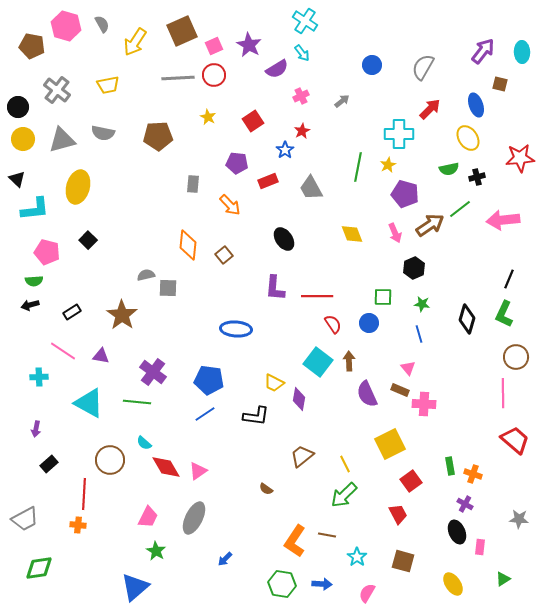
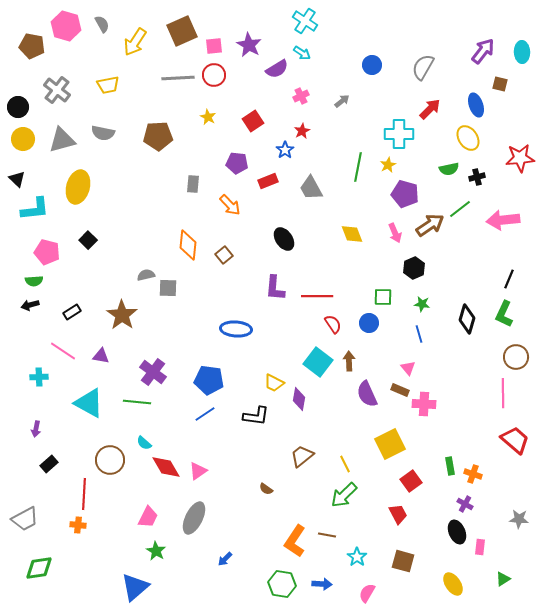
pink square at (214, 46): rotated 18 degrees clockwise
cyan arrow at (302, 53): rotated 18 degrees counterclockwise
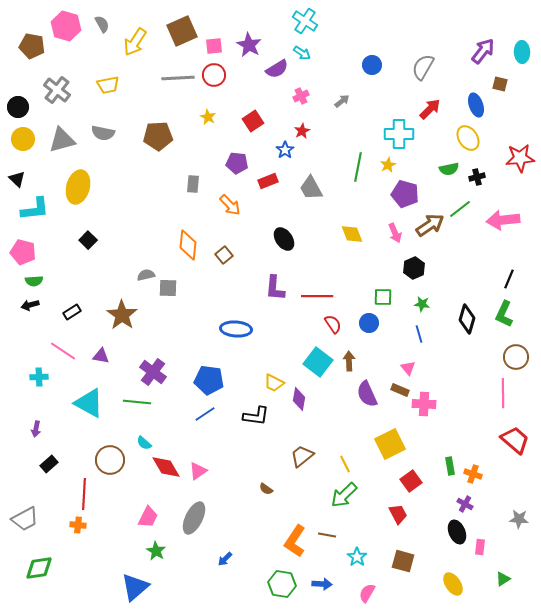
pink pentagon at (47, 252): moved 24 px left
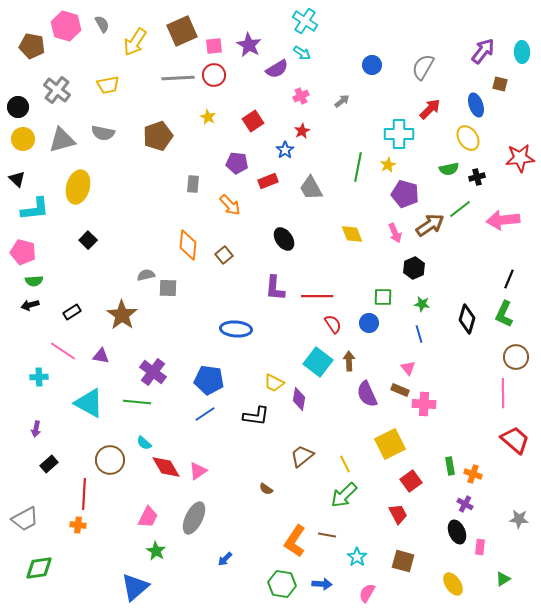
brown pentagon at (158, 136): rotated 16 degrees counterclockwise
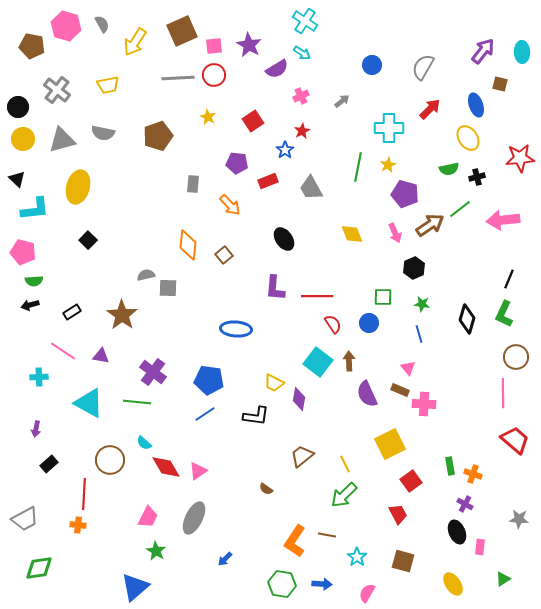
cyan cross at (399, 134): moved 10 px left, 6 px up
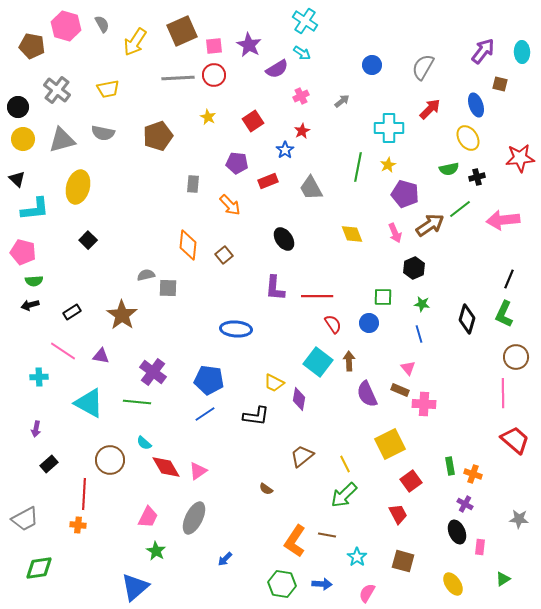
yellow trapezoid at (108, 85): moved 4 px down
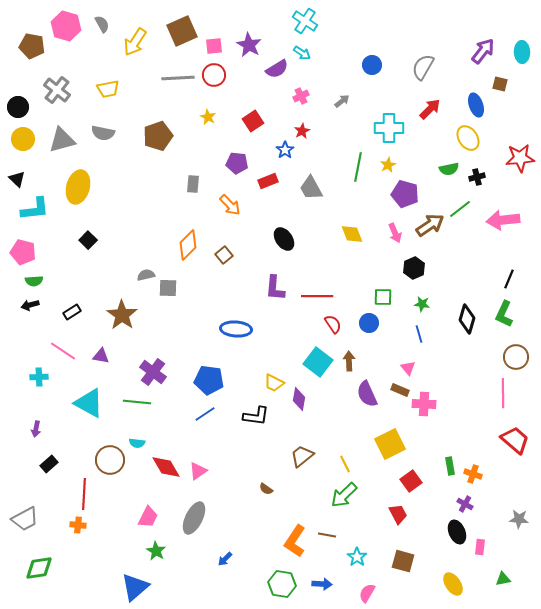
orange diamond at (188, 245): rotated 40 degrees clockwise
cyan semicircle at (144, 443): moved 7 px left; rotated 35 degrees counterclockwise
green triangle at (503, 579): rotated 21 degrees clockwise
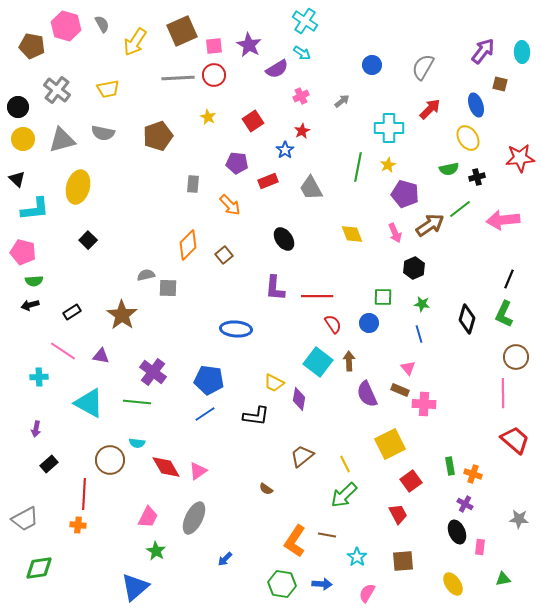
brown square at (403, 561): rotated 20 degrees counterclockwise
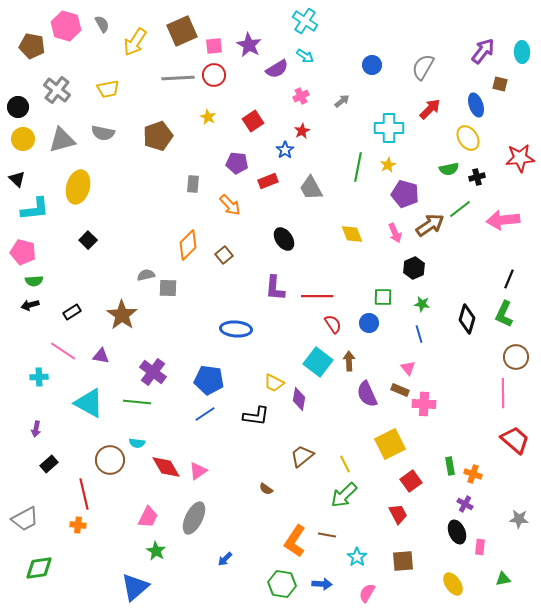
cyan arrow at (302, 53): moved 3 px right, 3 px down
red line at (84, 494): rotated 16 degrees counterclockwise
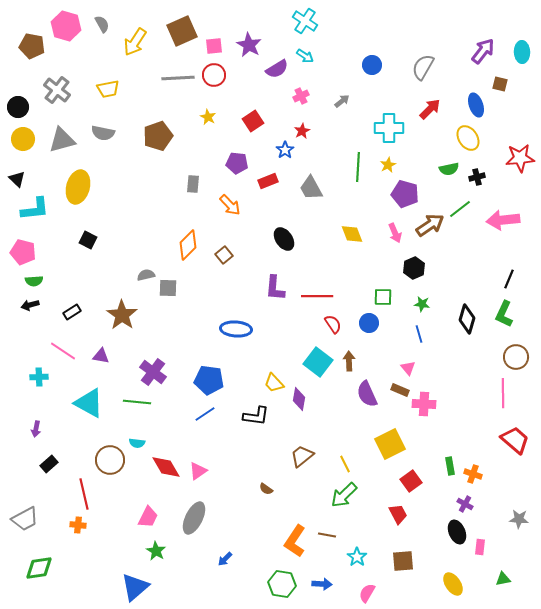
green line at (358, 167): rotated 8 degrees counterclockwise
black square at (88, 240): rotated 18 degrees counterclockwise
yellow trapezoid at (274, 383): rotated 20 degrees clockwise
